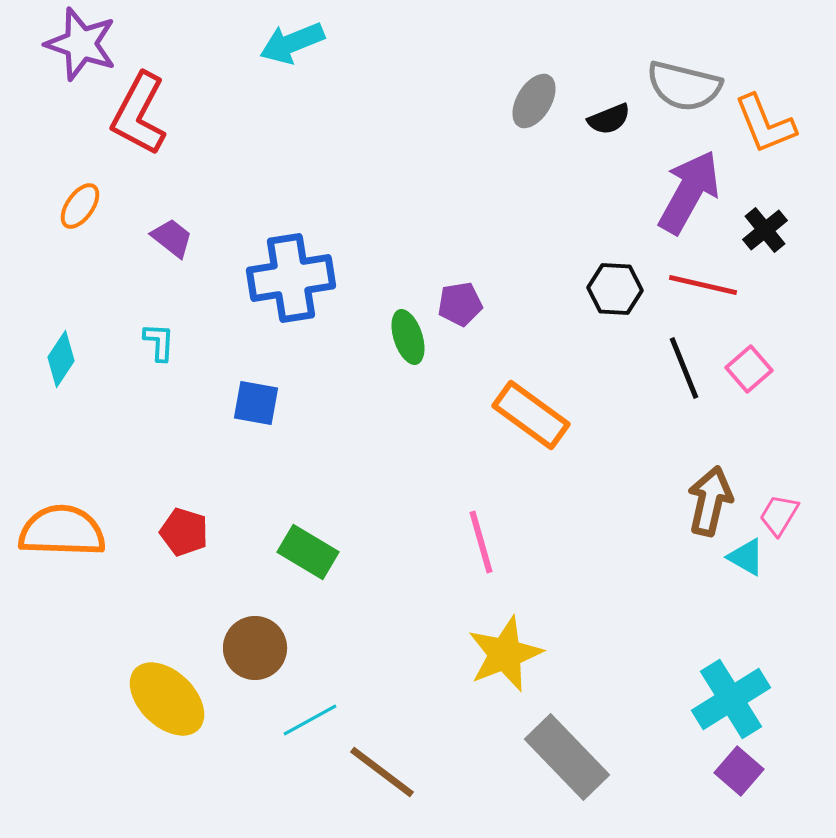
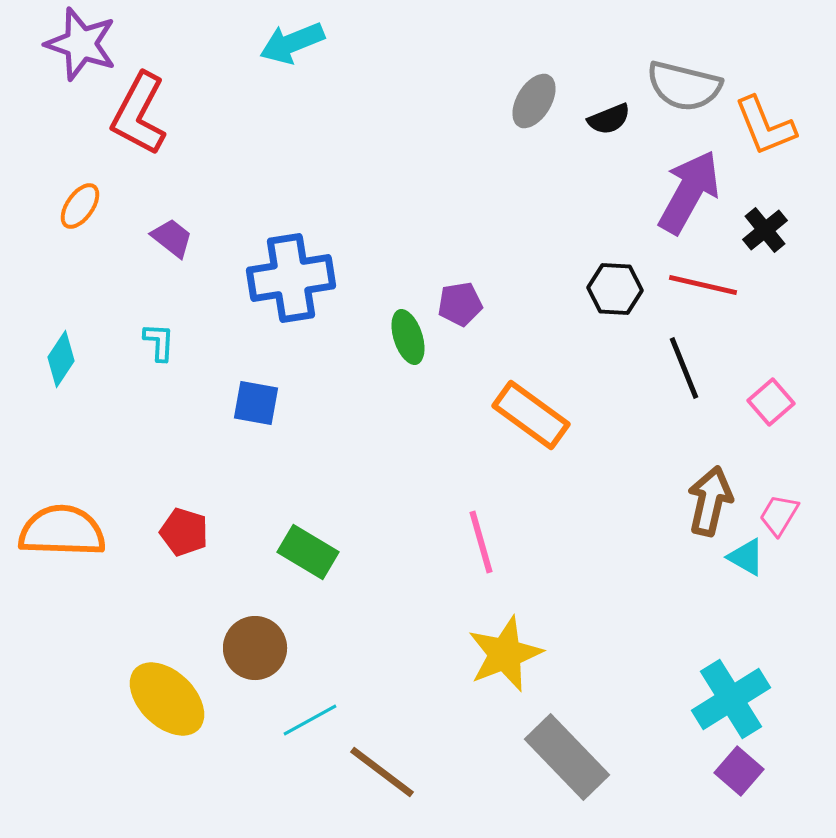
orange L-shape: moved 2 px down
pink square: moved 22 px right, 33 px down
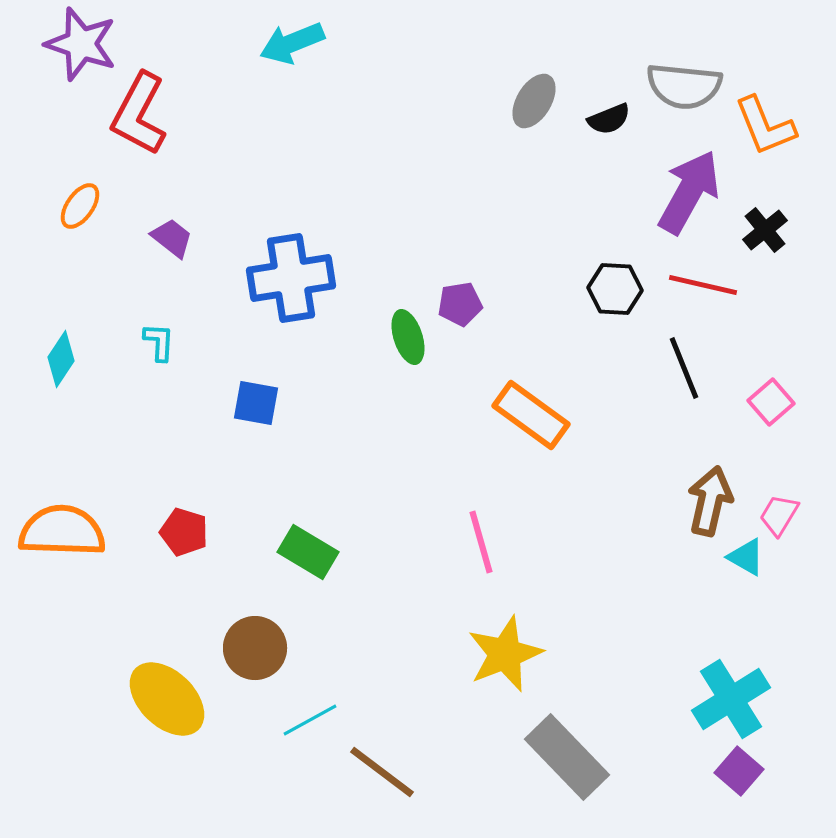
gray semicircle: rotated 8 degrees counterclockwise
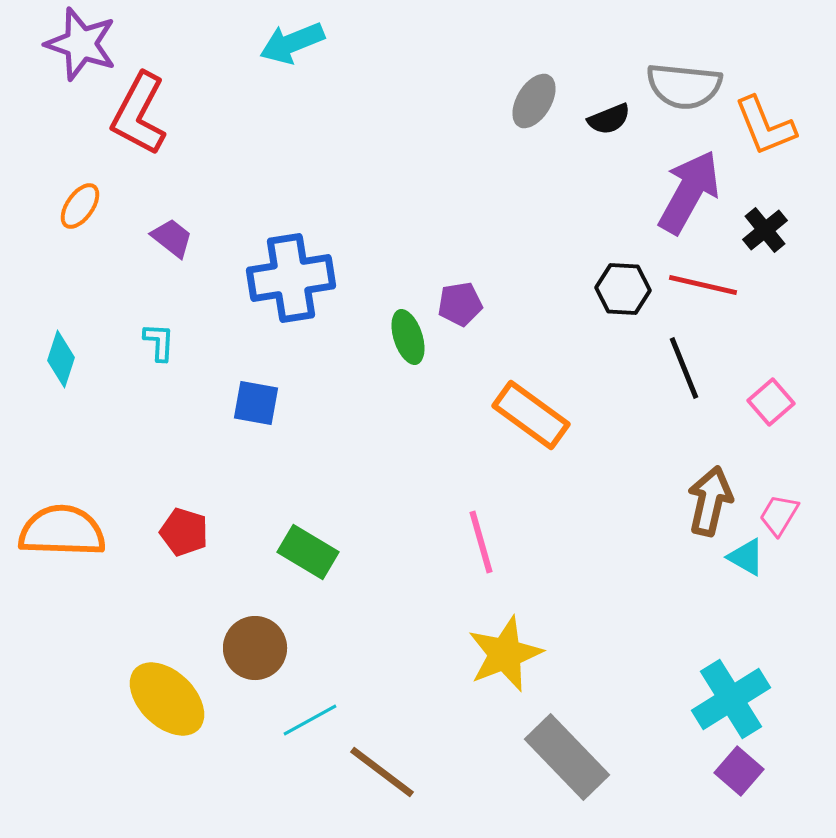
black hexagon: moved 8 px right
cyan diamond: rotated 16 degrees counterclockwise
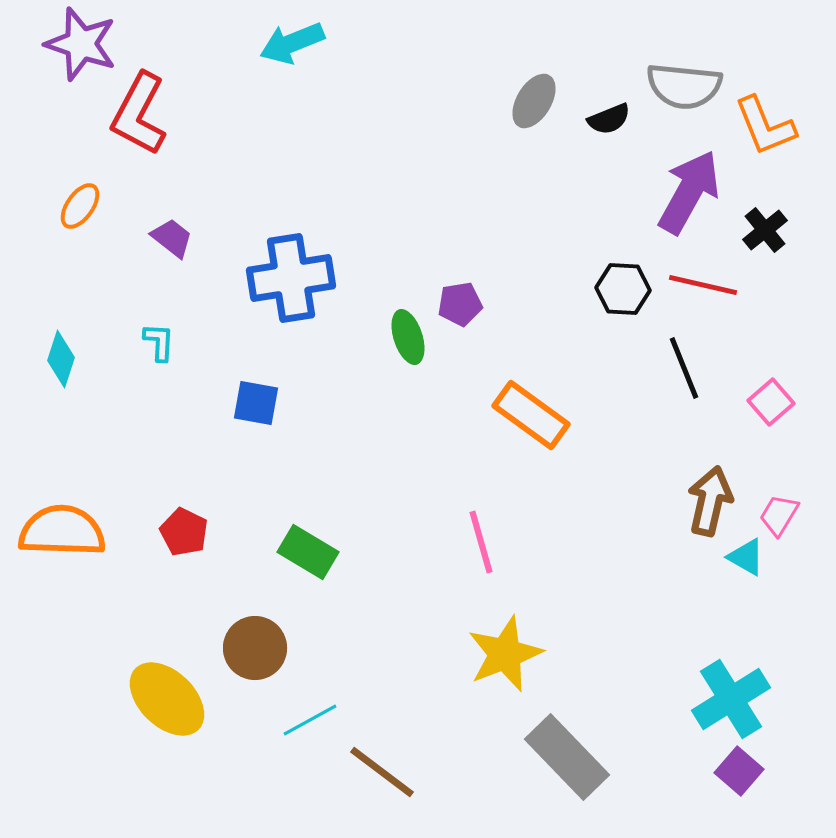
red pentagon: rotated 9 degrees clockwise
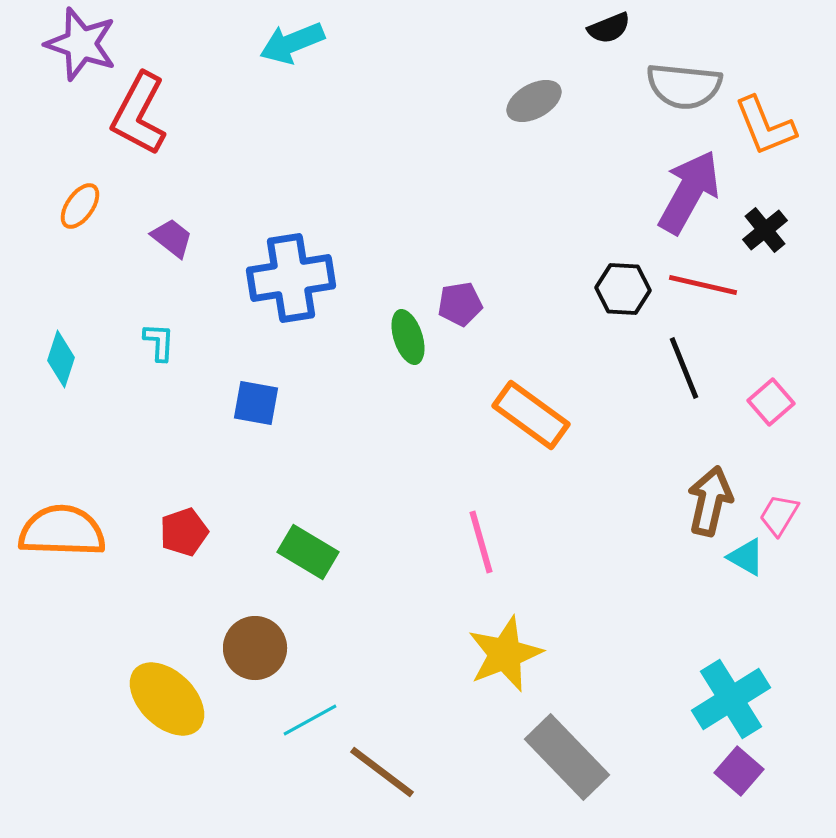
gray ellipse: rotated 30 degrees clockwise
black semicircle: moved 91 px up
red pentagon: rotated 27 degrees clockwise
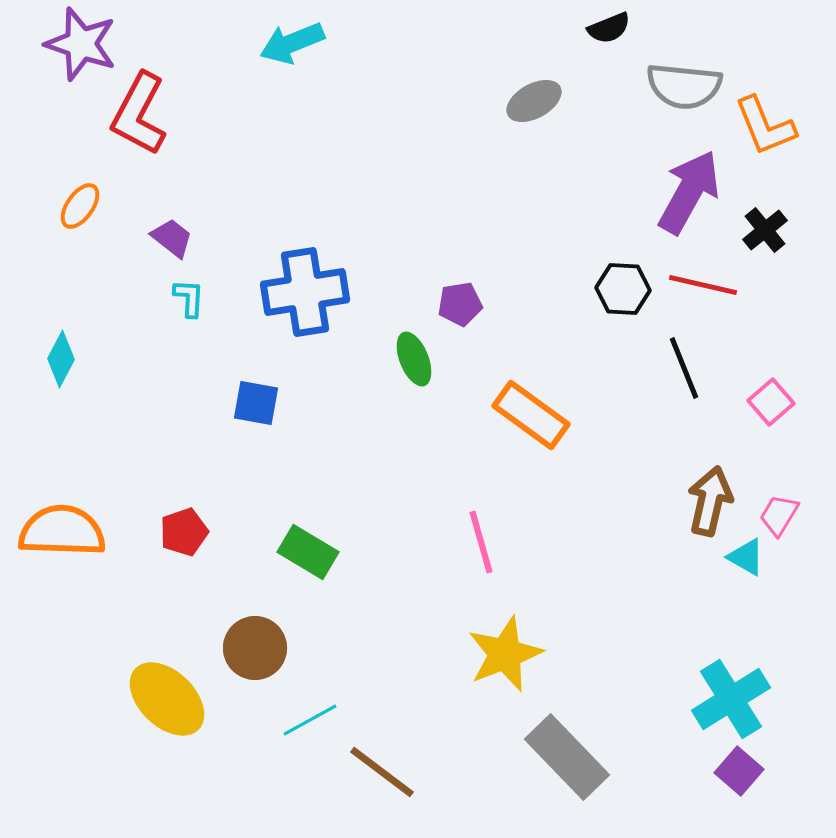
blue cross: moved 14 px right, 14 px down
green ellipse: moved 6 px right, 22 px down; rotated 4 degrees counterclockwise
cyan L-shape: moved 30 px right, 44 px up
cyan diamond: rotated 10 degrees clockwise
